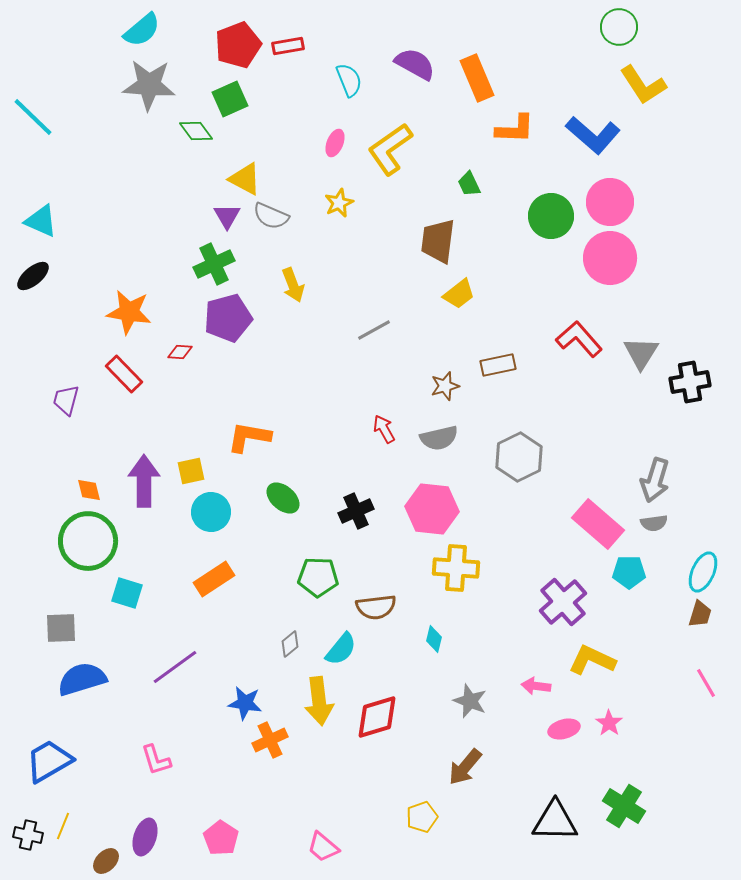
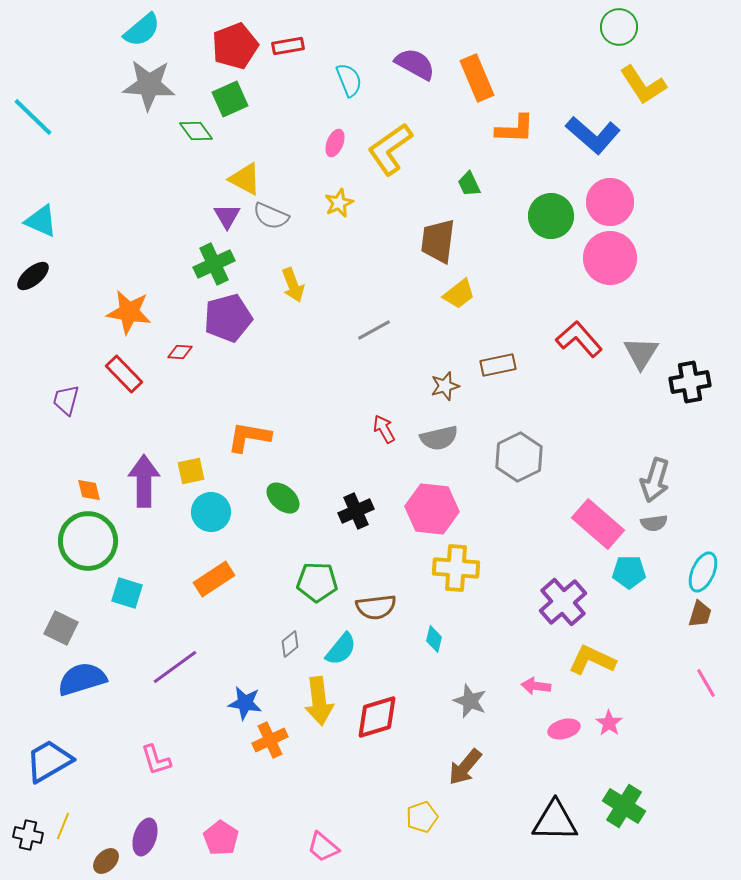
red pentagon at (238, 45): moved 3 px left, 1 px down
green pentagon at (318, 577): moved 1 px left, 5 px down
gray square at (61, 628): rotated 28 degrees clockwise
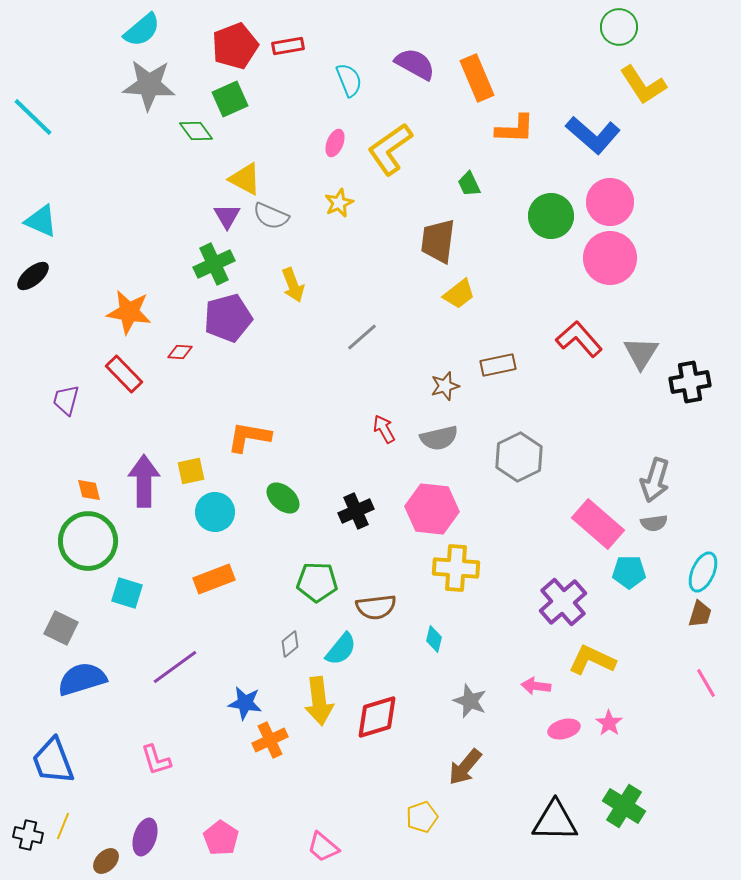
gray line at (374, 330): moved 12 px left, 7 px down; rotated 12 degrees counterclockwise
cyan circle at (211, 512): moved 4 px right
orange rectangle at (214, 579): rotated 12 degrees clockwise
blue trapezoid at (49, 761): moved 4 px right; rotated 81 degrees counterclockwise
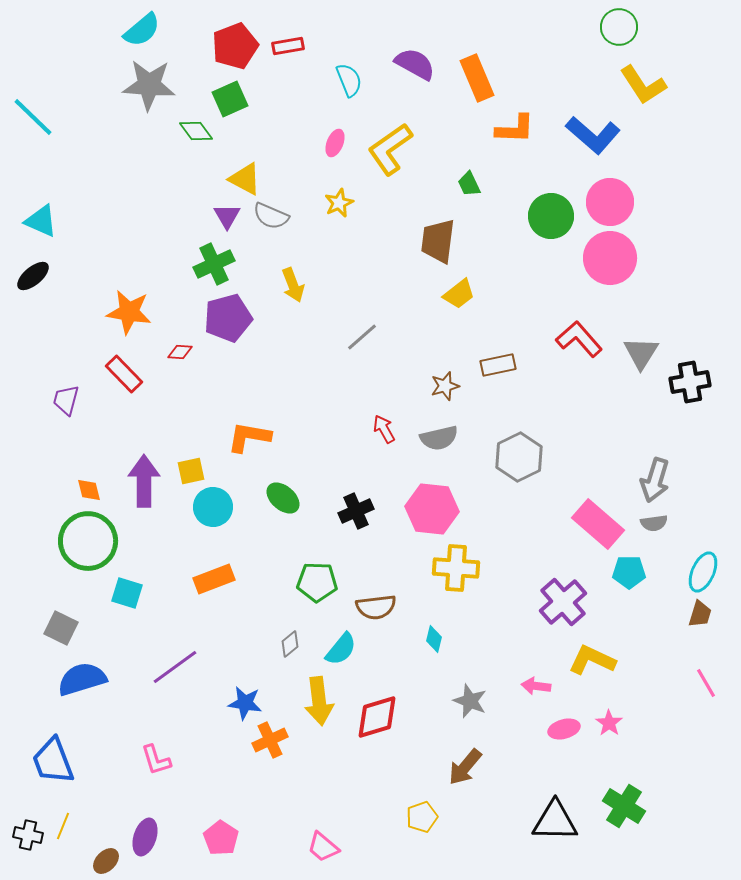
cyan circle at (215, 512): moved 2 px left, 5 px up
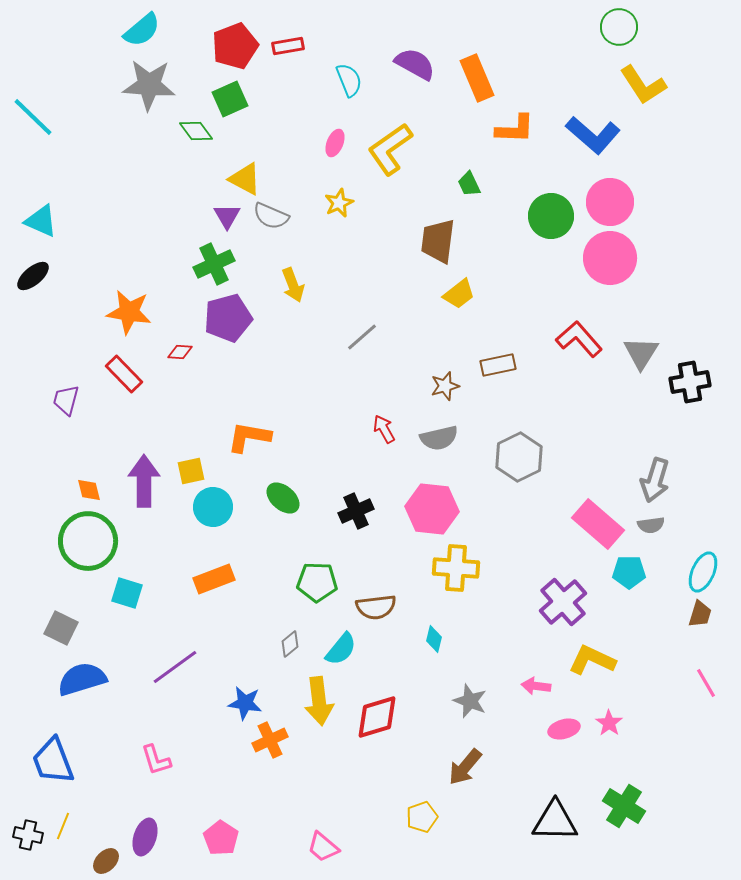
gray semicircle at (654, 523): moved 3 px left, 2 px down
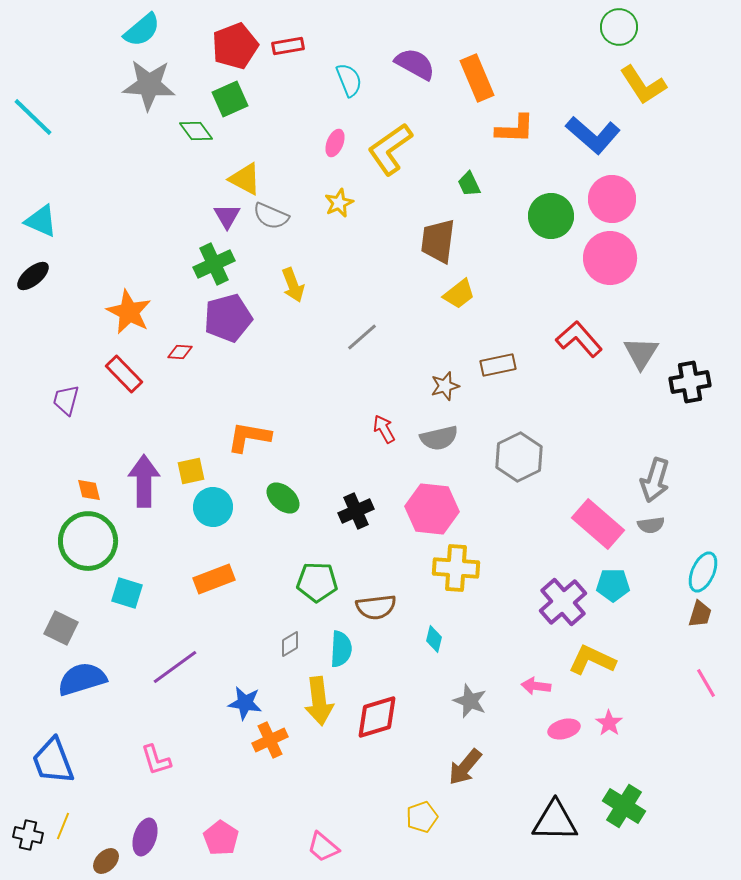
pink circle at (610, 202): moved 2 px right, 3 px up
orange star at (129, 312): rotated 18 degrees clockwise
cyan pentagon at (629, 572): moved 16 px left, 13 px down
gray diamond at (290, 644): rotated 8 degrees clockwise
cyan semicircle at (341, 649): rotated 36 degrees counterclockwise
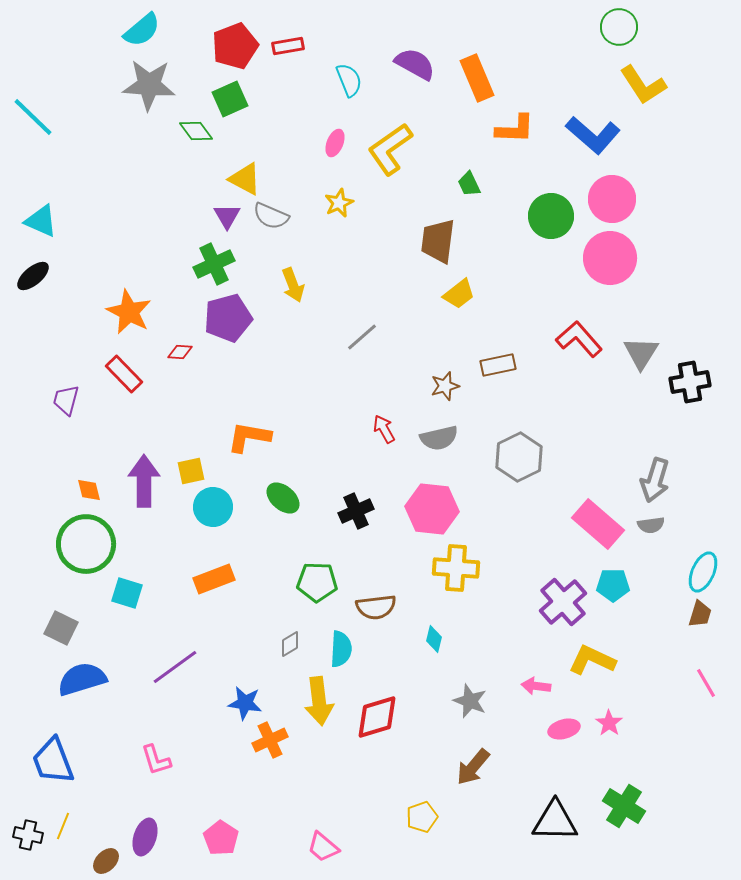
green circle at (88, 541): moved 2 px left, 3 px down
brown arrow at (465, 767): moved 8 px right
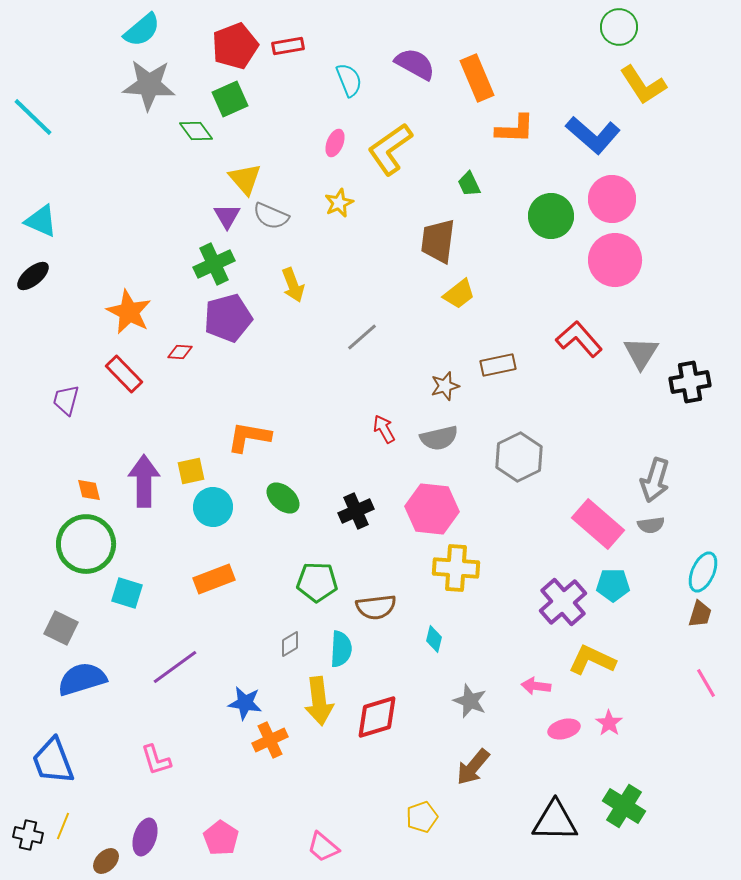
yellow triangle at (245, 179): rotated 21 degrees clockwise
pink circle at (610, 258): moved 5 px right, 2 px down
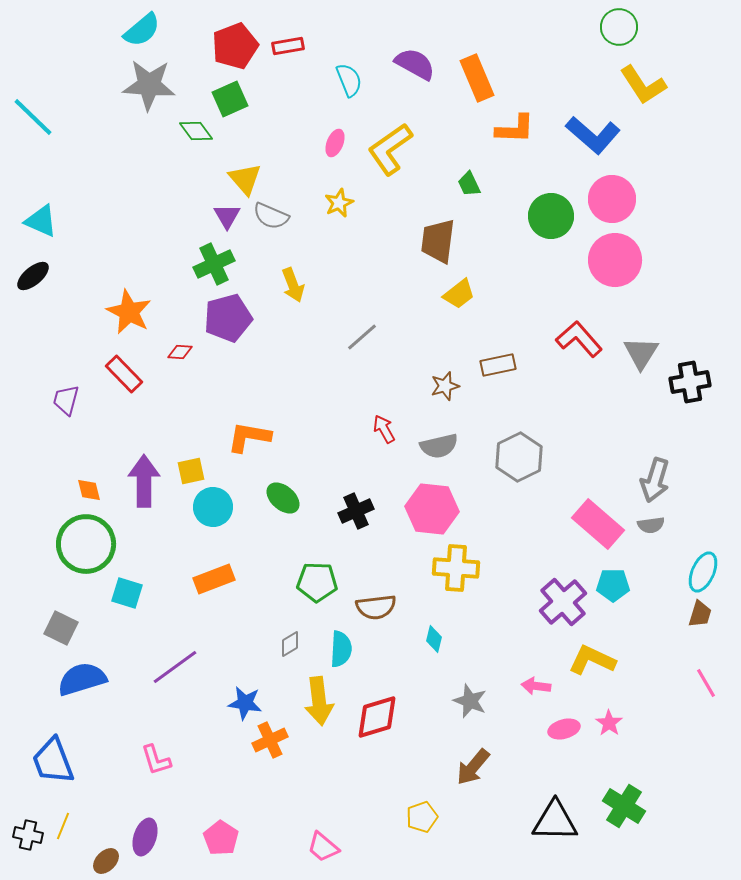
gray semicircle at (439, 438): moved 8 px down
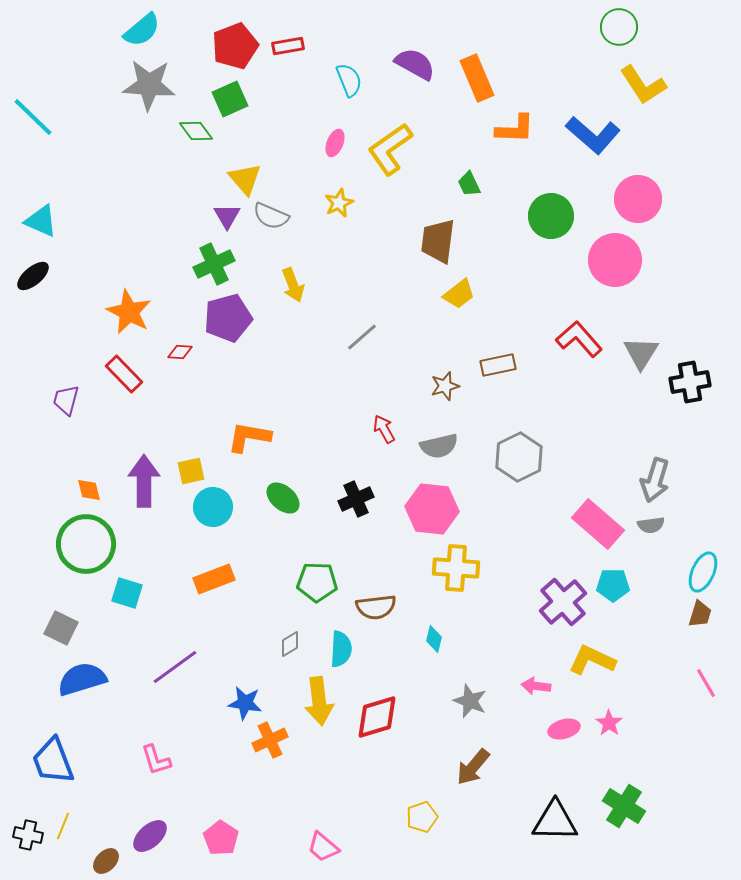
pink circle at (612, 199): moved 26 px right
black cross at (356, 511): moved 12 px up
purple ellipse at (145, 837): moved 5 px right, 1 px up; rotated 30 degrees clockwise
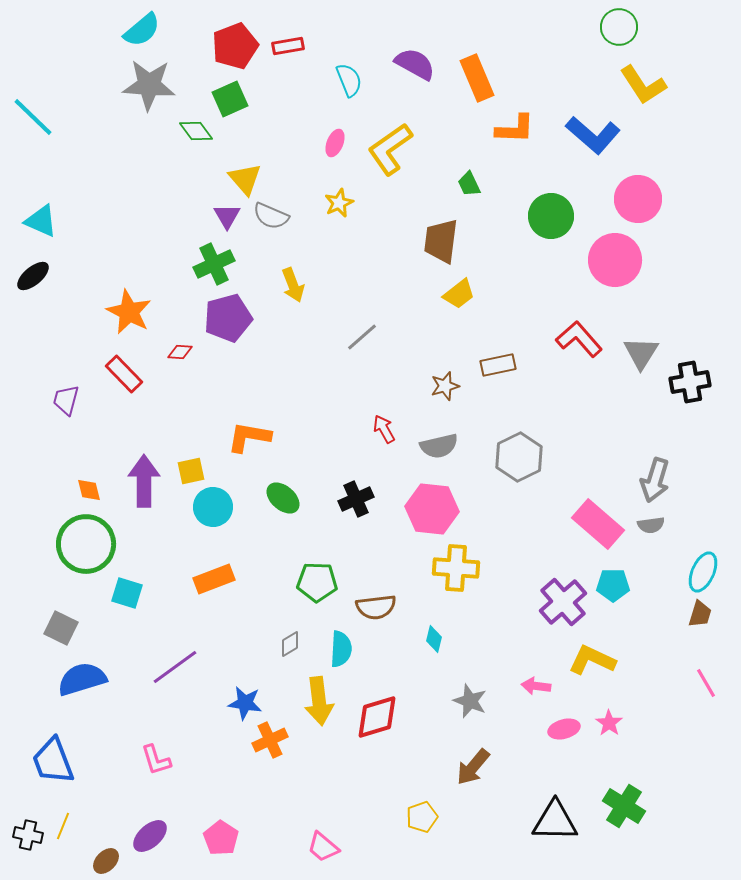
brown trapezoid at (438, 241): moved 3 px right
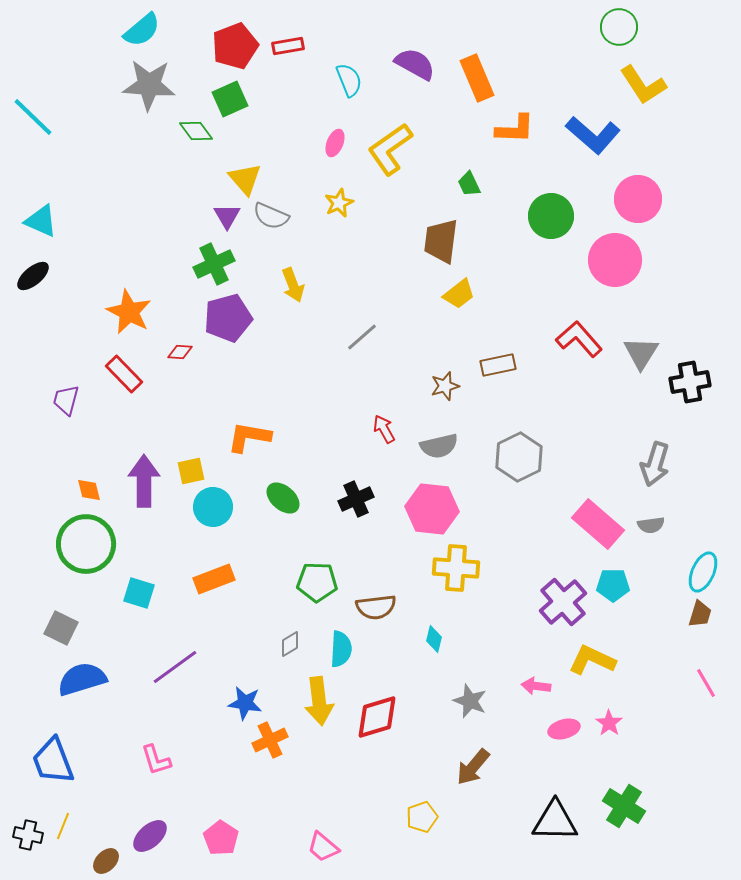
gray arrow at (655, 480): moved 16 px up
cyan square at (127, 593): moved 12 px right
